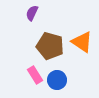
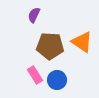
purple semicircle: moved 2 px right, 2 px down
brown pentagon: rotated 12 degrees counterclockwise
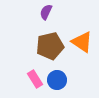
purple semicircle: moved 12 px right, 3 px up
brown pentagon: rotated 16 degrees counterclockwise
pink rectangle: moved 4 px down
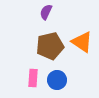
pink rectangle: moved 2 px left, 1 px up; rotated 36 degrees clockwise
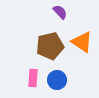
purple semicircle: moved 14 px right; rotated 112 degrees clockwise
